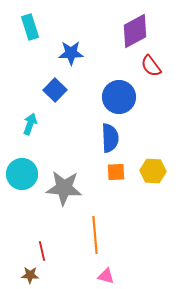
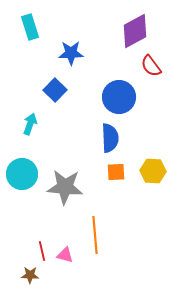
gray star: moved 1 px right, 1 px up
pink triangle: moved 41 px left, 21 px up
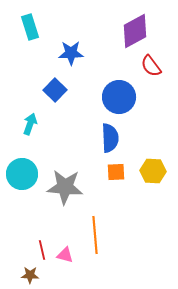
red line: moved 1 px up
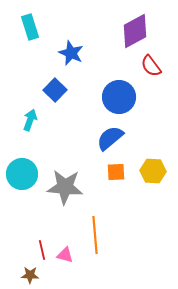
blue star: rotated 25 degrees clockwise
cyan arrow: moved 4 px up
blue semicircle: rotated 128 degrees counterclockwise
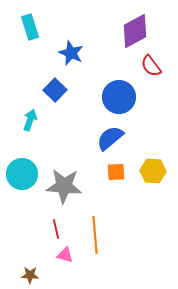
gray star: moved 1 px left, 1 px up
red line: moved 14 px right, 21 px up
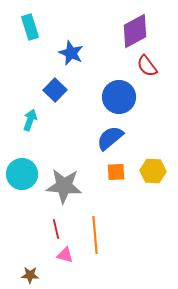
red semicircle: moved 4 px left
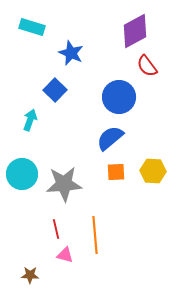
cyan rectangle: moved 2 px right; rotated 55 degrees counterclockwise
gray star: moved 2 px up; rotated 9 degrees counterclockwise
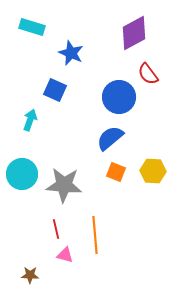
purple diamond: moved 1 px left, 2 px down
red semicircle: moved 1 px right, 8 px down
blue square: rotated 20 degrees counterclockwise
orange square: rotated 24 degrees clockwise
gray star: moved 1 px down; rotated 9 degrees clockwise
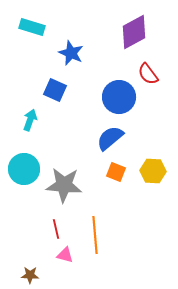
purple diamond: moved 1 px up
cyan circle: moved 2 px right, 5 px up
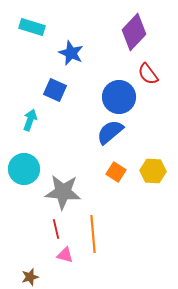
purple diamond: rotated 18 degrees counterclockwise
blue semicircle: moved 6 px up
orange square: rotated 12 degrees clockwise
gray star: moved 1 px left, 7 px down
orange line: moved 2 px left, 1 px up
brown star: moved 2 px down; rotated 18 degrees counterclockwise
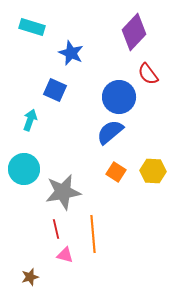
gray star: rotated 15 degrees counterclockwise
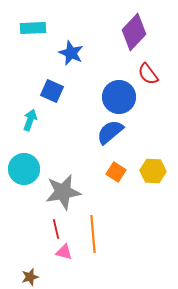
cyan rectangle: moved 1 px right, 1 px down; rotated 20 degrees counterclockwise
blue square: moved 3 px left, 1 px down
pink triangle: moved 1 px left, 3 px up
